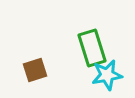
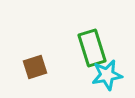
brown square: moved 3 px up
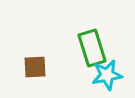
brown square: rotated 15 degrees clockwise
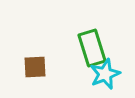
cyan star: moved 2 px left, 1 px up; rotated 12 degrees counterclockwise
